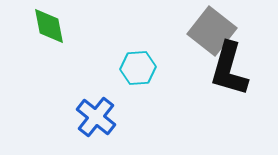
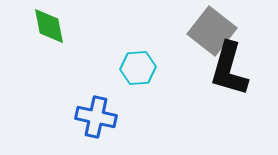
blue cross: rotated 27 degrees counterclockwise
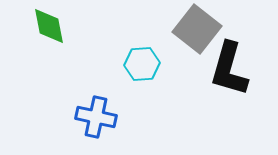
gray square: moved 15 px left, 2 px up
cyan hexagon: moved 4 px right, 4 px up
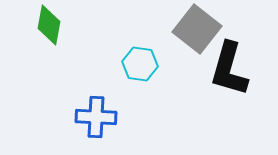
green diamond: moved 1 px up; rotated 21 degrees clockwise
cyan hexagon: moved 2 px left; rotated 12 degrees clockwise
blue cross: rotated 9 degrees counterclockwise
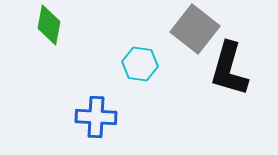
gray square: moved 2 px left
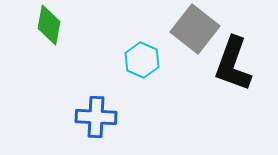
cyan hexagon: moved 2 px right, 4 px up; rotated 16 degrees clockwise
black L-shape: moved 4 px right, 5 px up; rotated 4 degrees clockwise
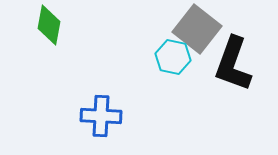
gray square: moved 2 px right
cyan hexagon: moved 31 px right, 3 px up; rotated 12 degrees counterclockwise
blue cross: moved 5 px right, 1 px up
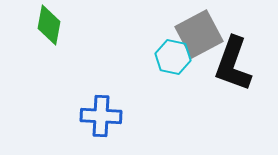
gray square: moved 2 px right, 5 px down; rotated 24 degrees clockwise
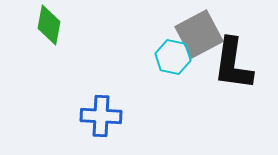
black L-shape: rotated 12 degrees counterclockwise
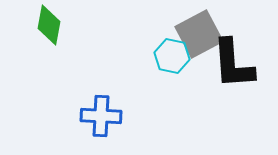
cyan hexagon: moved 1 px left, 1 px up
black L-shape: rotated 12 degrees counterclockwise
